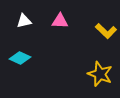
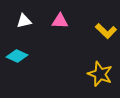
cyan diamond: moved 3 px left, 2 px up
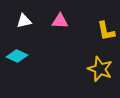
yellow L-shape: rotated 35 degrees clockwise
yellow star: moved 5 px up
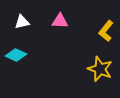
white triangle: moved 2 px left, 1 px down
yellow L-shape: rotated 50 degrees clockwise
cyan diamond: moved 1 px left, 1 px up
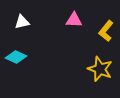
pink triangle: moved 14 px right, 1 px up
cyan diamond: moved 2 px down
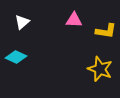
white triangle: rotated 28 degrees counterclockwise
yellow L-shape: rotated 120 degrees counterclockwise
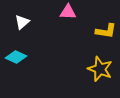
pink triangle: moved 6 px left, 8 px up
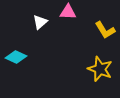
white triangle: moved 18 px right
yellow L-shape: moved 1 px left, 1 px up; rotated 50 degrees clockwise
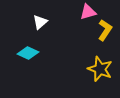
pink triangle: moved 20 px right; rotated 18 degrees counterclockwise
yellow L-shape: rotated 115 degrees counterclockwise
cyan diamond: moved 12 px right, 4 px up
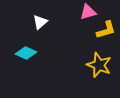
yellow L-shape: moved 1 px right; rotated 40 degrees clockwise
cyan diamond: moved 2 px left
yellow star: moved 1 px left, 4 px up
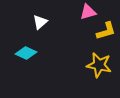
yellow L-shape: moved 1 px down
yellow star: rotated 10 degrees counterclockwise
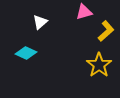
pink triangle: moved 4 px left
yellow L-shape: rotated 25 degrees counterclockwise
yellow star: rotated 25 degrees clockwise
